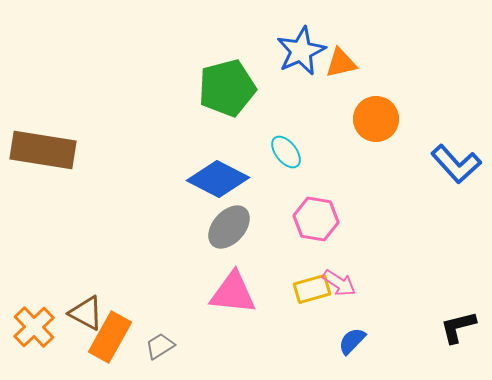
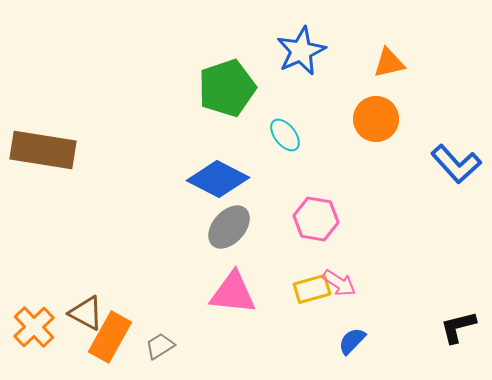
orange triangle: moved 48 px right
green pentagon: rotated 4 degrees counterclockwise
cyan ellipse: moved 1 px left, 17 px up
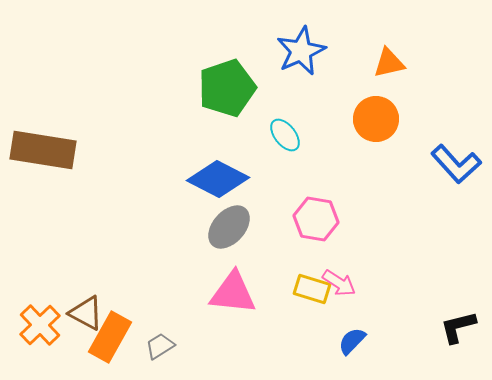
yellow rectangle: rotated 33 degrees clockwise
orange cross: moved 6 px right, 2 px up
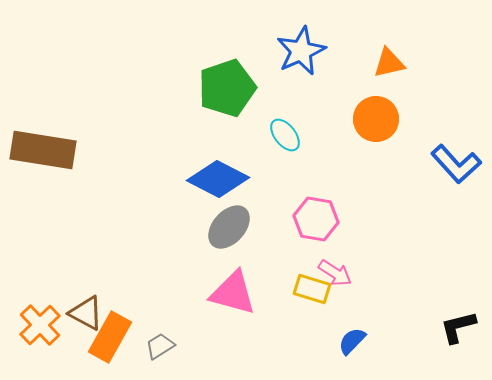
pink arrow: moved 4 px left, 10 px up
pink triangle: rotated 9 degrees clockwise
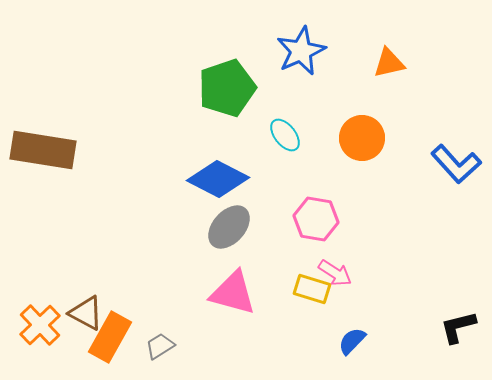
orange circle: moved 14 px left, 19 px down
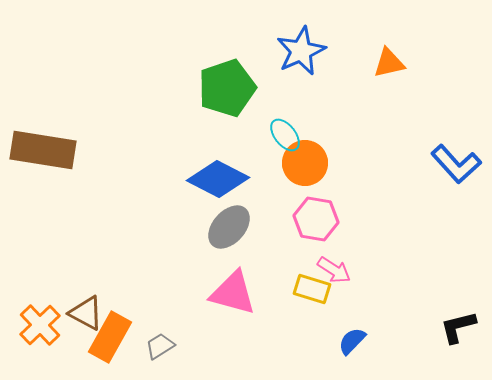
orange circle: moved 57 px left, 25 px down
pink arrow: moved 1 px left, 3 px up
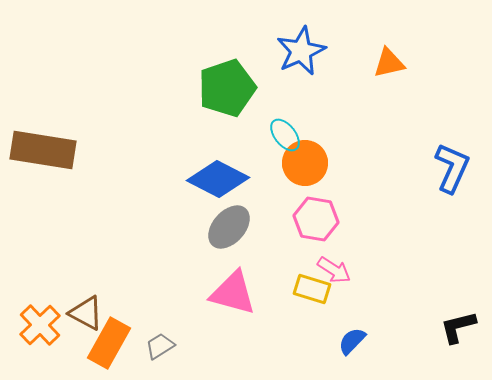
blue L-shape: moved 4 px left, 4 px down; rotated 114 degrees counterclockwise
orange rectangle: moved 1 px left, 6 px down
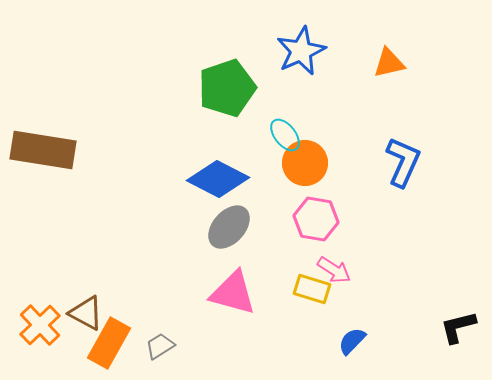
blue L-shape: moved 49 px left, 6 px up
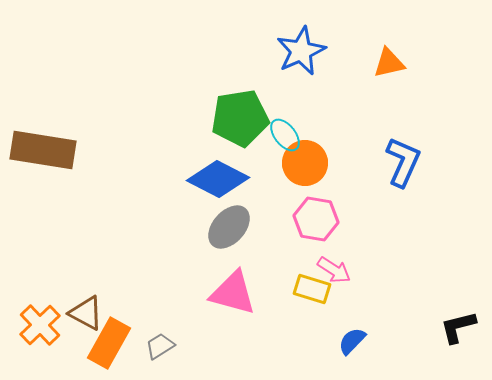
green pentagon: moved 13 px right, 30 px down; rotated 10 degrees clockwise
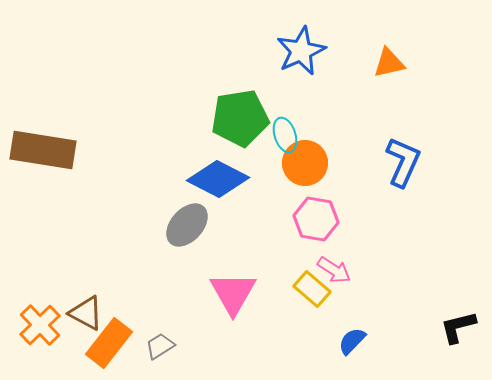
cyan ellipse: rotated 20 degrees clockwise
gray ellipse: moved 42 px left, 2 px up
yellow rectangle: rotated 24 degrees clockwise
pink triangle: rotated 45 degrees clockwise
orange rectangle: rotated 9 degrees clockwise
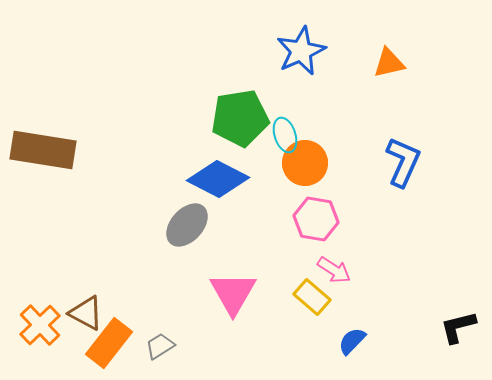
yellow rectangle: moved 8 px down
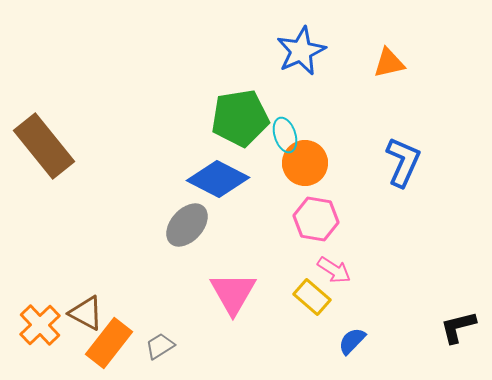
brown rectangle: moved 1 px right, 4 px up; rotated 42 degrees clockwise
